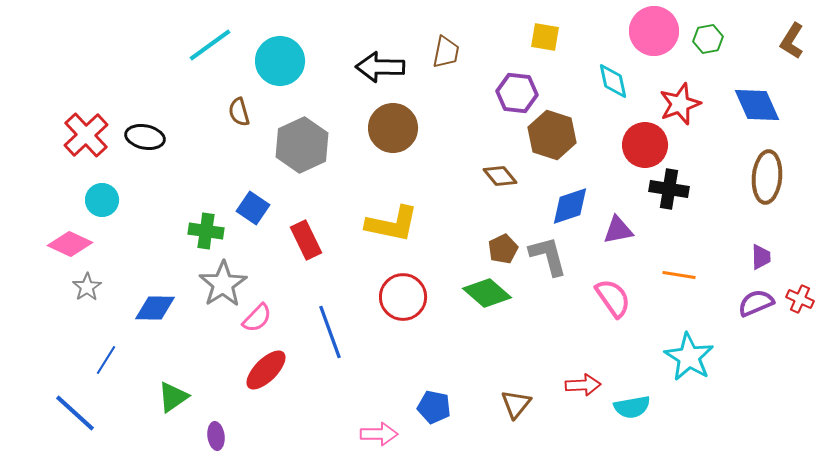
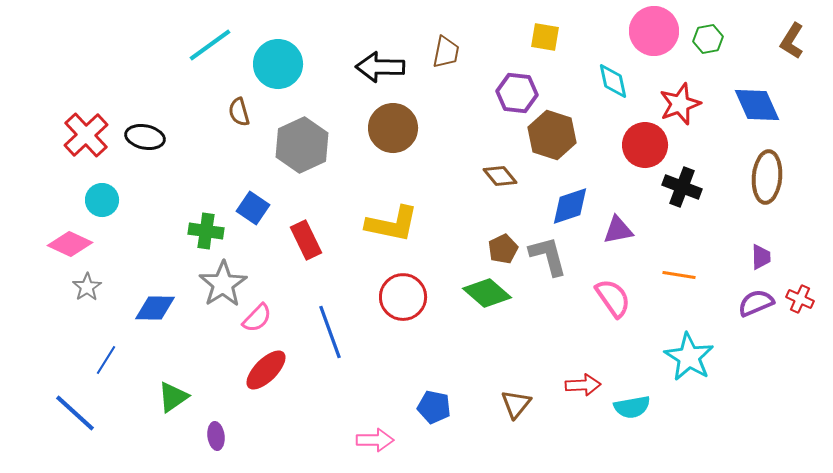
cyan circle at (280, 61): moved 2 px left, 3 px down
black cross at (669, 189): moved 13 px right, 2 px up; rotated 12 degrees clockwise
pink arrow at (379, 434): moved 4 px left, 6 px down
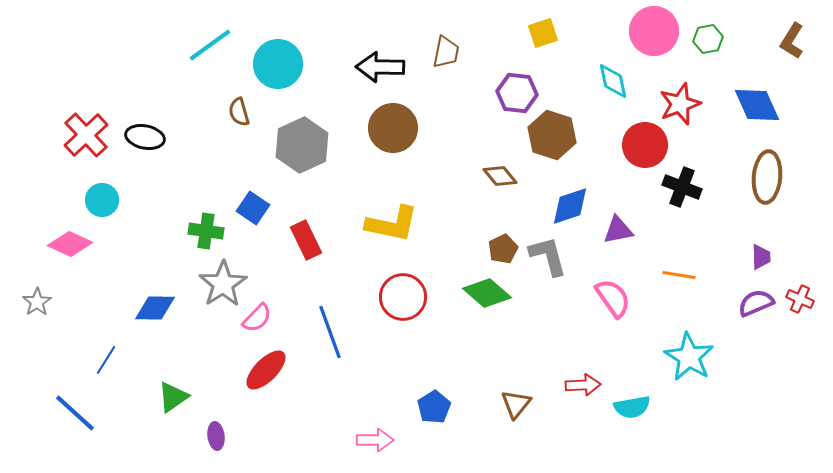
yellow square at (545, 37): moved 2 px left, 4 px up; rotated 28 degrees counterclockwise
gray star at (87, 287): moved 50 px left, 15 px down
blue pentagon at (434, 407): rotated 28 degrees clockwise
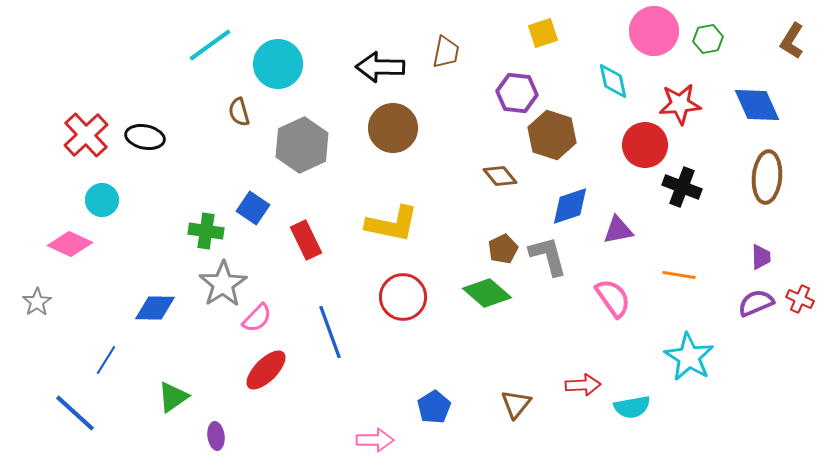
red star at (680, 104): rotated 15 degrees clockwise
